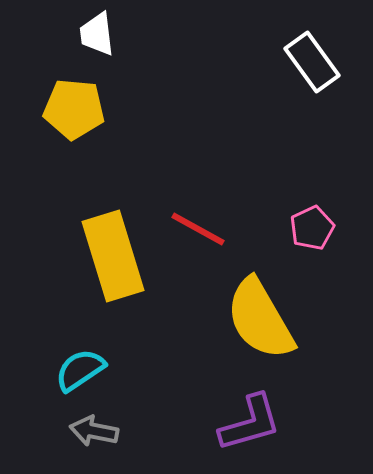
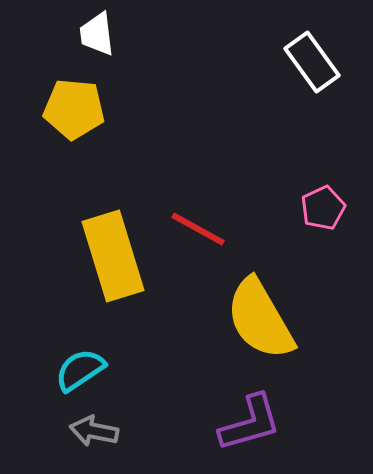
pink pentagon: moved 11 px right, 20 px up
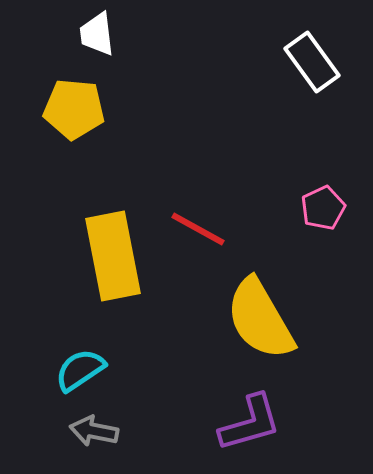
yellow rectangle: rotated 6 degrees clockwise
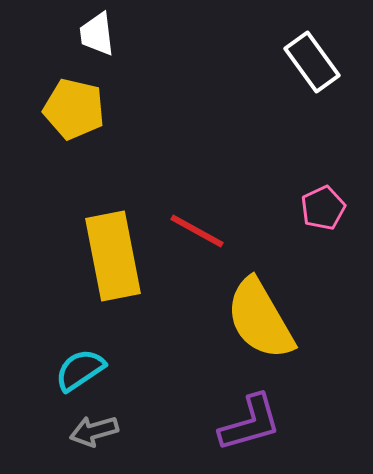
yellow pentagon: rotated 8 degrees clockwise
red line: moved 1 px left, 2 px down
gray arrow: rotated 27 degrees counterclockwise
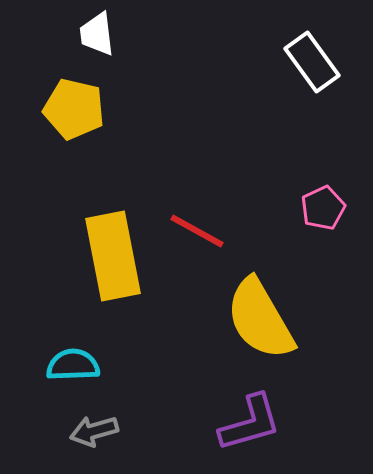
cyan semicircle: moved 7 px left, 5 px up; rotated 32 degrees clockwise
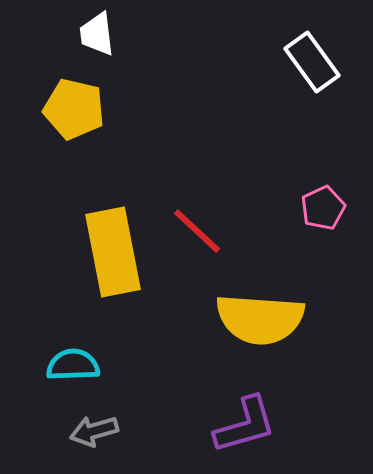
red line: rotated 14 degrees clockwise
yellow rectangle: moved 4 px up
yellow semicircle: rotated 56 degrees counterclockwise
purple L-shape: moved 5 px left, 2 px down
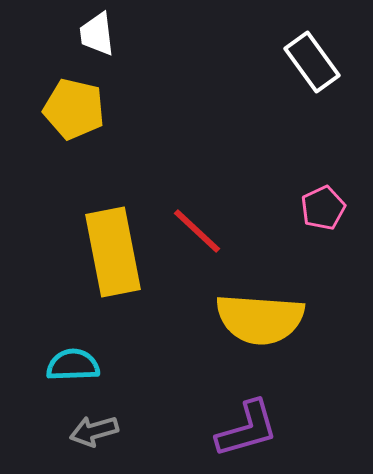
purple L-shape: moved 2 px right, 4 px down
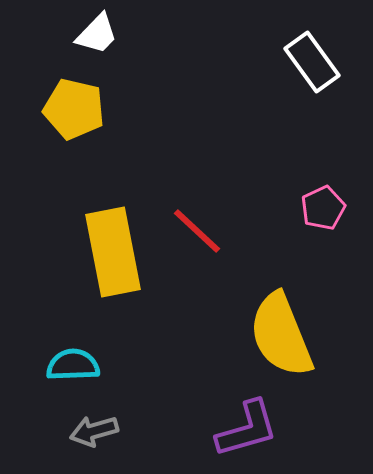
white trapezoid: rotated 129 degrees counterclockwise
yellow semicircle: moved 21 px right, 16 px down; rotated 64 degrees clockwise
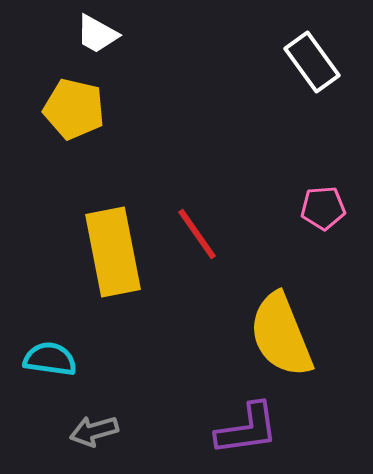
white trapezoid: rotated 75 degrees clockwise
pink pentagon: rotated 21 degrees clockwise
red line: moved 3 px down; rotated 12 degrees clockwise
cyan semicircle: moved 23 px left, 6 px up; rotated 10 degrees clockwise
purple L-shape: rotated 8 degrees clockwise
